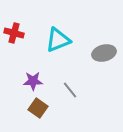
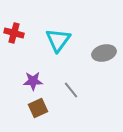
cyan triangle: rotated 32 degrees counterclockwise
gray line: moved 1 px right
brown square: rotated 30 degrees clockwise
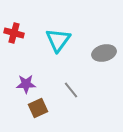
purple star: moved 7 px left, 3 px down
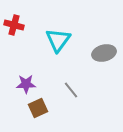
red cross: moved 8 px up
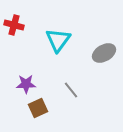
gray ellipse: rotated 15 degrees counterclockwise
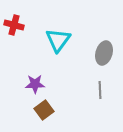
gray ellipse: rotated 45 degrees counterclockwise
purple star: moved 9 px right
gray line: moved 29 px right; rotated 36 degrees clockwise
brown square: moved 6 px right, 2 px down; rotated 12 degrees counterclockwise
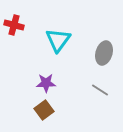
purple star: moved 11 px right, 1 px up
gray line: rotated 54 degrees counterclockwise
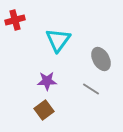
red cross: moved 1 px right, 5 px up; rotated 30 degrees counterclockwise
gray ellipse: moved 3 px left, 6 px down; rotated 45 degrees counterclockwise
purple star: moved 1 px right, 2 px up
gray line: moved 9 px left, 1 px up
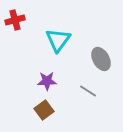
gray line: moved 3 px left, 2 px down
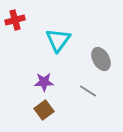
purple star: moved 3 px left, 1 px down
